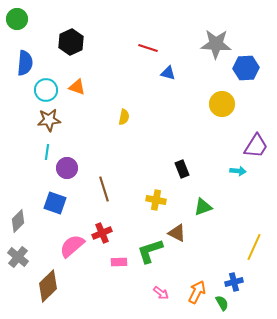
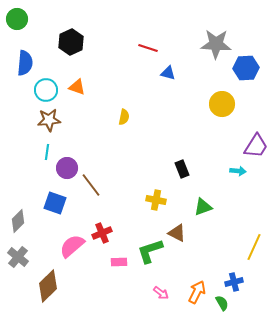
brown line: moved 13 px left, 4 px up; rotated 20 degrees counterclockwise
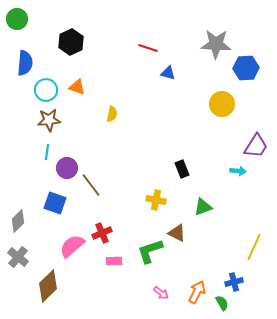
yellow semicircle: moved 12 px left, 3 px up
pink rectangle: moved 5 px left, 1 px up
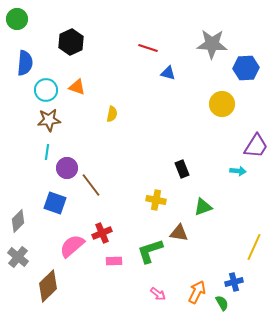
gray star: moved 4 px left
brown triangle: moved 2 px right; rotated 18 degrees counterclockwise
pink arrow: moved 3 px left, 1 px down
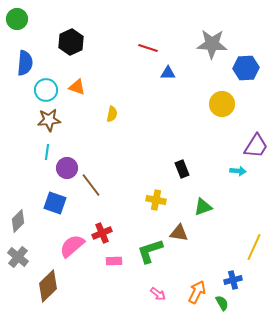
blue triangle: rotated 14 degrees counterclockwise
blue cross: moved 1 px left, 2 px up
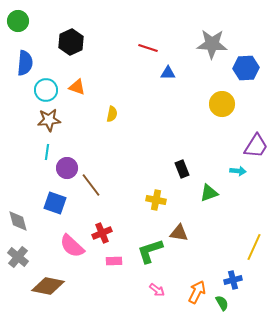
green circle: moved 1 px right, 2 px down
green triangle: moved 6 px right, 14 px up
gray diamond: rotated 60 degrees counterclockwise
pink semicircle: rotated 96 degrees counterclockwise
brown diamond: rotated 56 degrees clockwise
pink arrow: moved 1 px left, 4 px up
